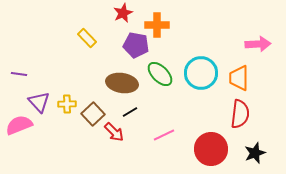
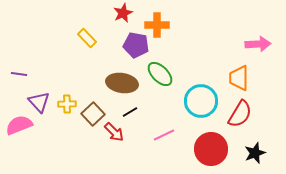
cyan circle: moved 28 px down
red semicircle: rotated 24 degrees clockwise
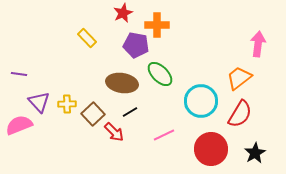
pink arrow: rotated 80 degrees counterclockwise
orange trapezoid: rotated 52 degrees clockwise
black star: rotated 10 degrees counterclockwise
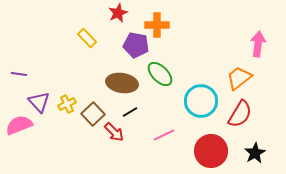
red star: moved 5 px left
yellow cross: rotated 24 degrees counterclockwise
red circle: moved 2 px down
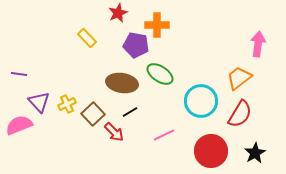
green ellipse: rotated 12 degrees counterclockwise
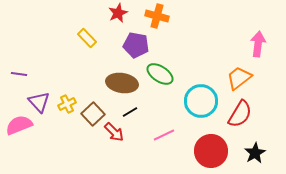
orange cross: moved 9 px up; rotated 15 degrees clockwise
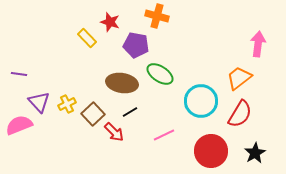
red star: moved 8 px left, 9 px down; rotated 30 degrees counterclockwise
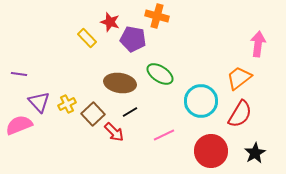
purple pentagon: moved 3 px left, 6 px up
brown ellipse: moved 2 px left
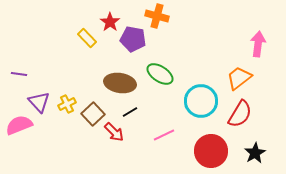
red star: rotated 18 degrees clockwise
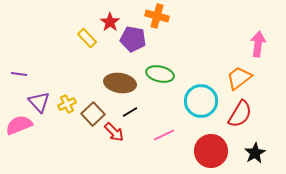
green ellipse: rotated 20 degrees counterclockwise
